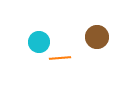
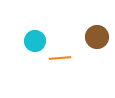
cyan circle: moved 4 px left, 1 px up
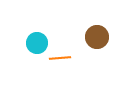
cyan circle: moved 2 px right, 2 px down
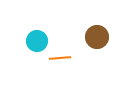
cyan circle: moved 2 px up
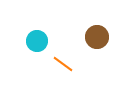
orange line: moved 3 px right, 6 px down; rotated 40 degrees clockwise
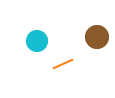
orange line: rotated 60 degrees counterclockwise
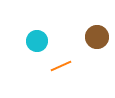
orange line: moved 2 px left, 2 px down
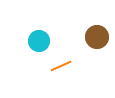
cyan circle: moved 2 px right
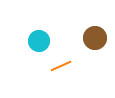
brown circle: moved 2 px left, 1 px down
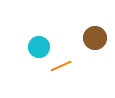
cyan circle: moved 6 px down
